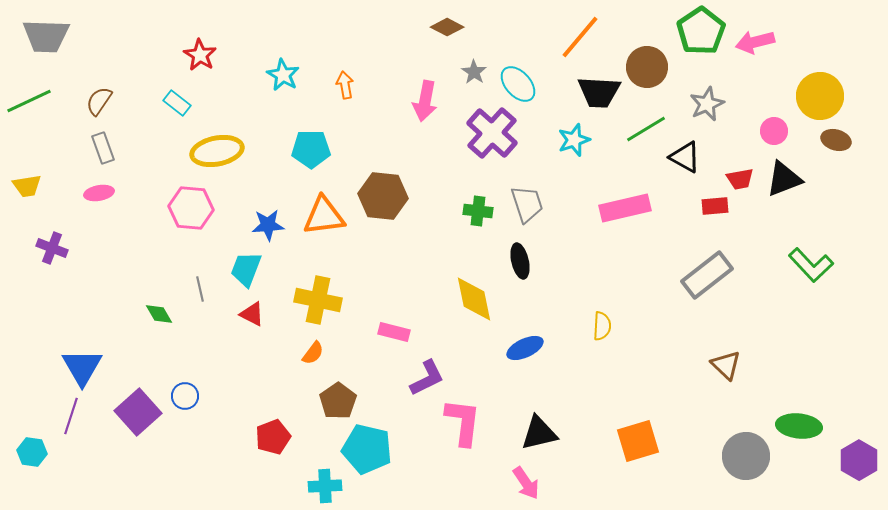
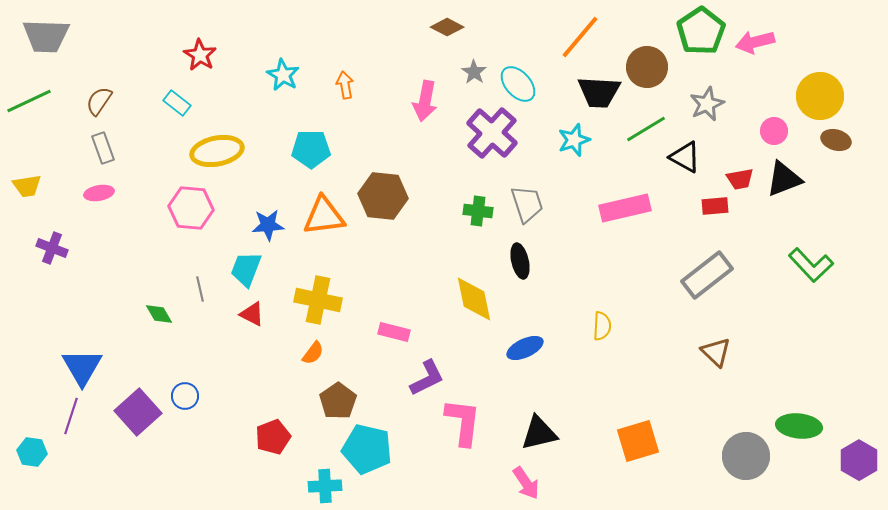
brown triangle at (726, 365): moved 10 px left, 13 px up
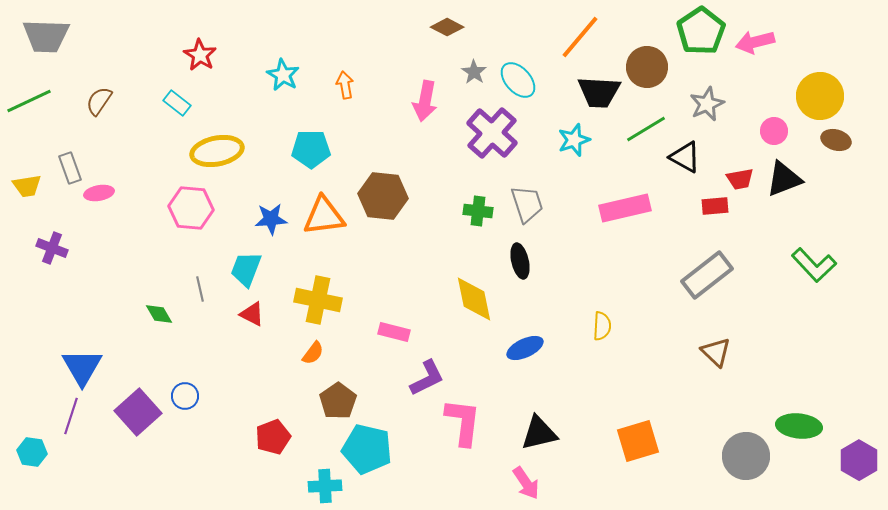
cyan ellipse at (518, 84): moved 4 px up
gray rectangle at (103, 148): moved 33 px left, 20 px down
blue star at (268, 225): moved 3 px right, 6 px up
green L-shape at (811, 265): moved 3 px right
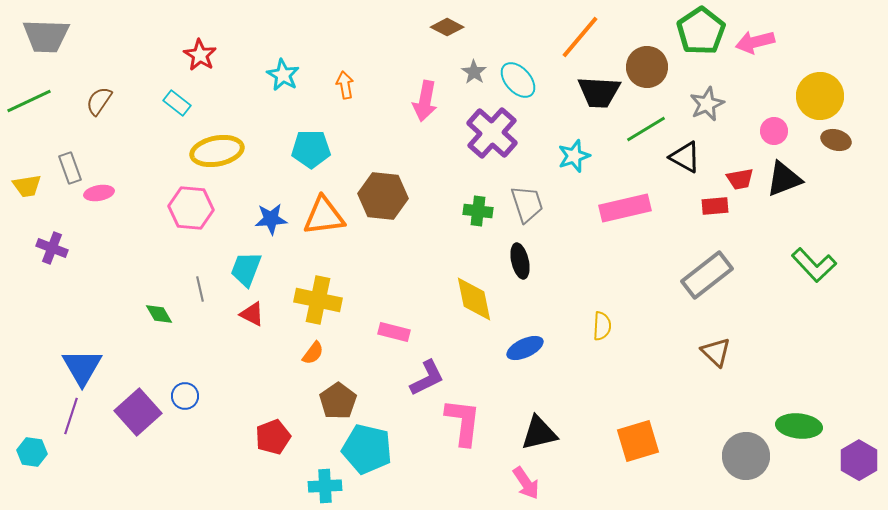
cyan star at (574, 140): moved 16 px down
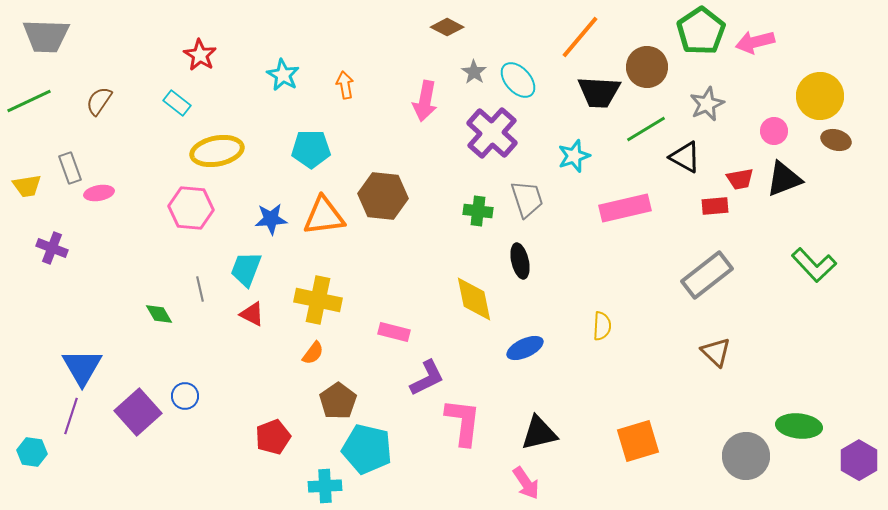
gray trapezoid at (527, 204): moved 5 px up
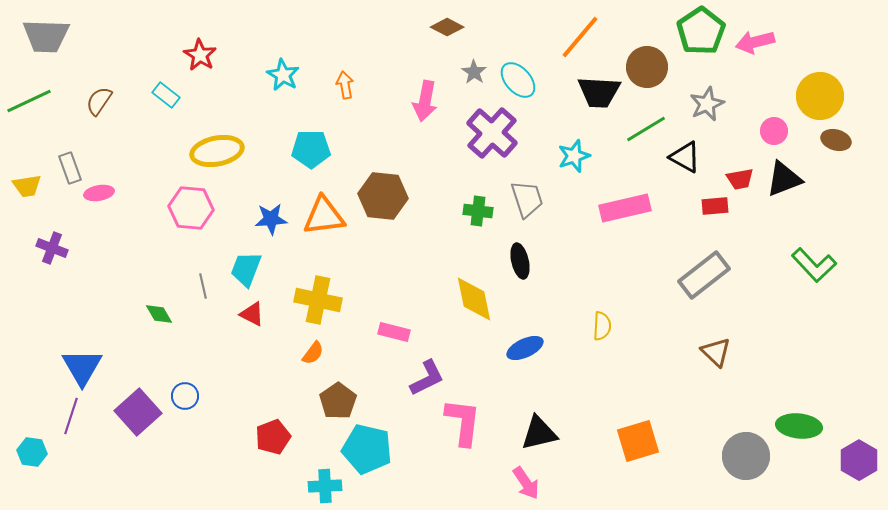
cyan rectangle at (177, 103): moved 11 px left, 8 px up
gray rectangle at (707, 275): moved 3 px left
gray line at (200, 289): moved 3 px right, 3 px up
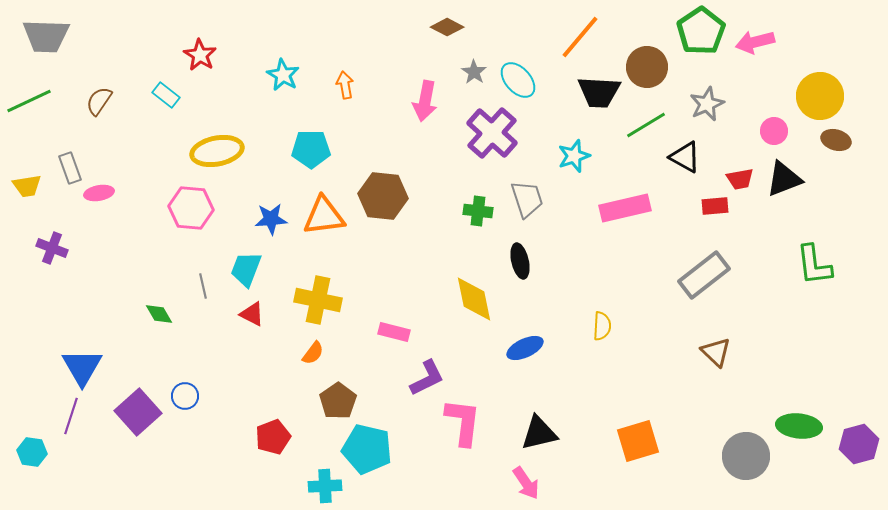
green line at (646, 129): moved 4 px up
green L-shape at (814, 265): rotated 36 degrees clockwise
purple hexagon at (859, 460): moved 16 px up; rotated 15 degrees clockwise
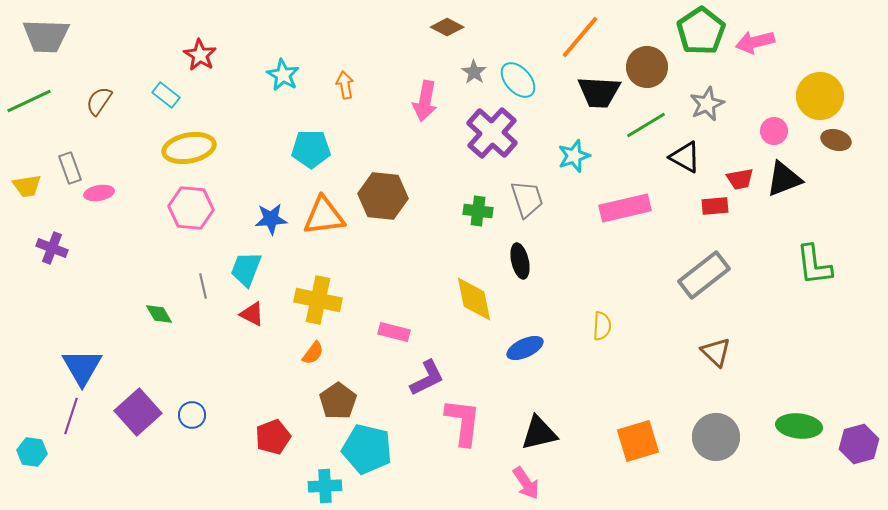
yellow ellipse at (217, 151): moved 28 px left, 3 px up
blue circle at (185, 396): moved 7 px right, 19 px down
gray circle at (746, 456): moved 30 px left, 19 px up
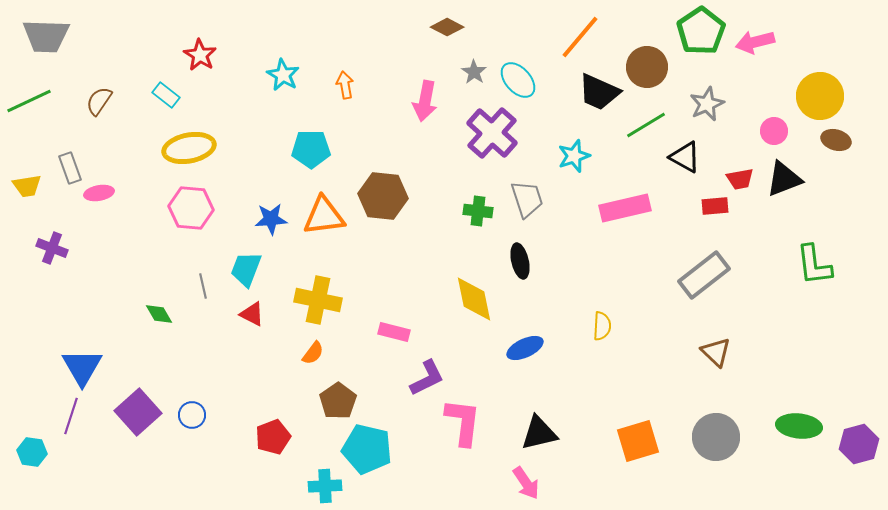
black trapezoid at (599, 92): rotated 21 degrees clockwise
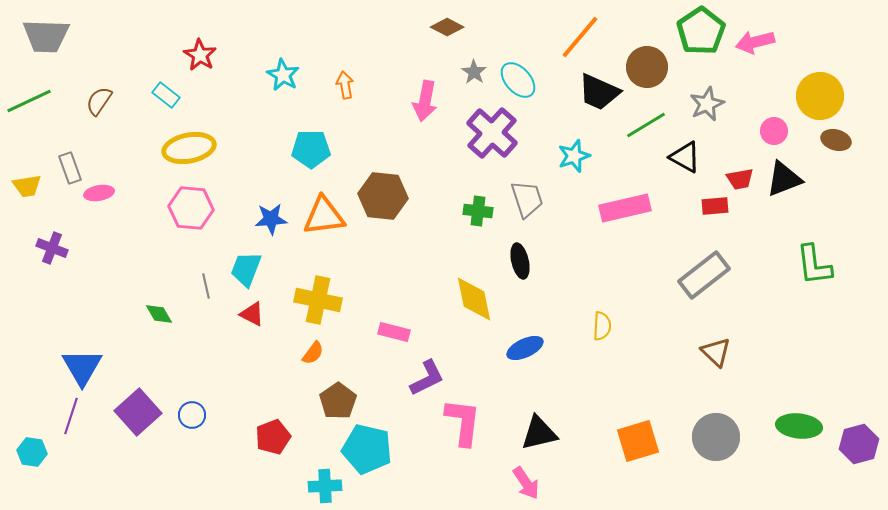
gray line at (203, 286): moved 3 px right
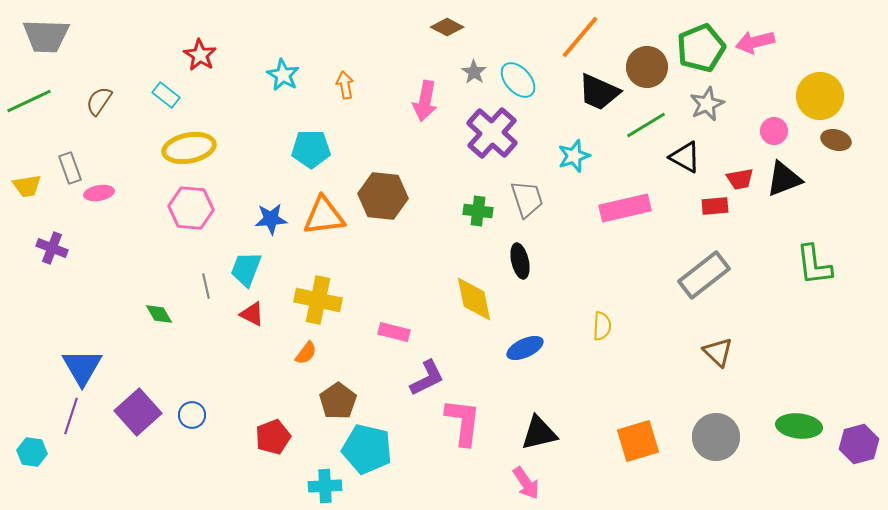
green pentagon at (701, 31): moved 17 px down; rotated 12 degrees clockwise
brown triangle at (716, 352): moved 2 px right
orange semicircle at (313, 353): moved 7 px left
